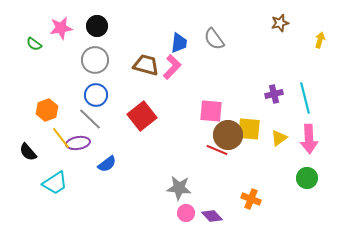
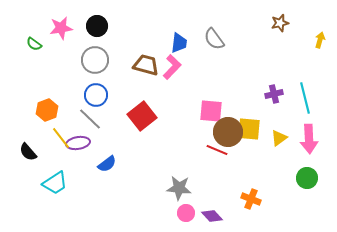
brown circle: moved 3 px up
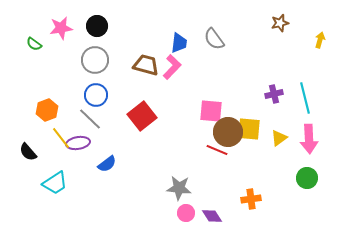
orange cross: rotated 30 degrees counterclockwise
purple diamond: rotated 10 degrees clockwise
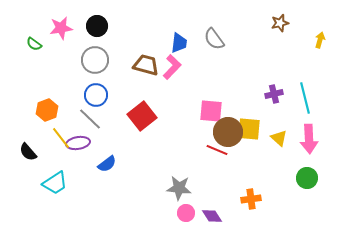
yellow triangle: rotated 42 degrees counterclockwise
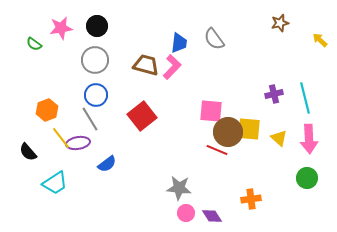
yellow arrow: rotated 63 degrees counterclockwise
gray line: rotated 15 degrees clockwise
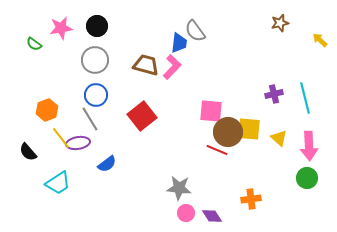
gray semicircle: moved 19 px left, 8 px up
pink arrow: moved 7 px down
cyan trapezoid: moved 3 px right
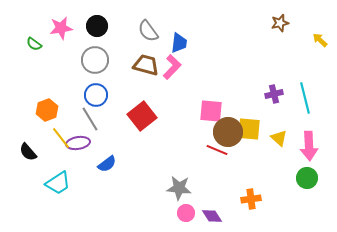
gray semicircle: moved 47 px left
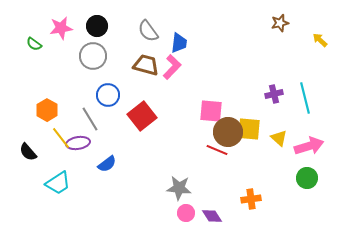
gray circle: moved 2 px left, 4 px up
blue circle: moved 12 px right
orange hexagon: rotated 10 degrees counterclockwise
pink arrow: rotated 104 degrees counterclockwise
